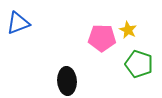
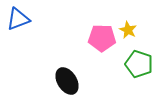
blue triangle: moved 4 px up
black ellipse: rotated 28 degrees counterclockwise
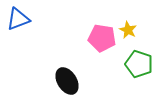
pink pentagon: rotated 8 degrees clockwise
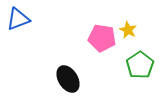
green pentagon: moved 1 px right, 1 px down; rotated 20 degrees clockwise
black ellipse: moved 1 px right, 2 px up
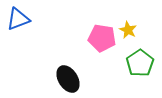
green pentagon: moved 2 px up
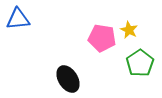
blue triangle: rotated 15 degrees clockwise
yellow star: moved 1 px right
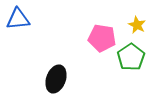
yellow star: moved 8 px right, 5 px up
green pentagon: moved 9 px left, 6 px up
black ellipse: moved 12 px left; rotated 52 degrees clockwise
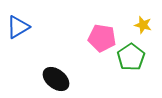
blue triangle: moved 8 px down; rotated 25 degrees counterclockwise
yellow star: moved 6 px right; rotated 12 degrees counterclockwise
black ellipse: rotated 72 degrees counterclockwise
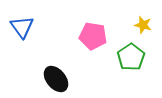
blue triangle: moved 4 px right; rotated 35 degrees counterclockwise
pink pentagon: moved 9 px left, 2 px up
black ellipse: rotated 12 degrees clockwise
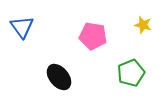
green pentagon: moved 16 px down; rotated 12 degrees clockwise
black ellipse: moved 3 px right, 2 px up
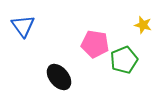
blue triangle: moved 1 px right, 1 px up
pink pentagon: moved 2 px right, 8 px down
green pentagon: moved 7 px left, 13 px up
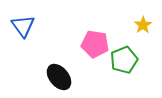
yellow star: rotated 24 degrees clockwise
